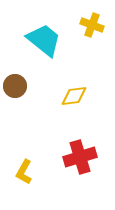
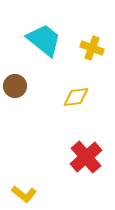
yellow cross: moved 23 px down
yellow diamond: moved 2 px right, 1 px down
red cross: moved 6 px right; rotated 24 degrees counterclockwise
yellow L-shape: moved 22 px down; rotated 80 degrees counterclockwise
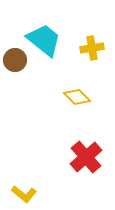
yellow cross: rotated 30 degrees counterclockwise
brown circle: moved 26 px up
yellow diamond: moved 1 px right; rotated 52 degrees clockwise
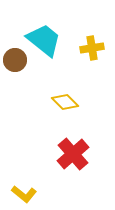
yellow diamond: moved 12 px left, 5 px down
red cross: moved 13 px left, 3 px up
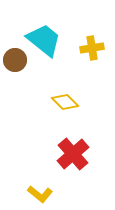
yellow L-shape: moved 16 px right
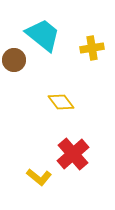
cyan trapezoid: moved 1 px left, 5 px up
brown circle: moved 1 px left
yellow diamond: moved 4 px left; rotated 8 degrees clockwise
yellow L-shape: moved 1 px left, 17 px up
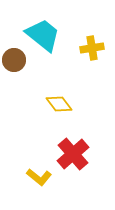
yellow diamond: moved 2 px left, 2 px down
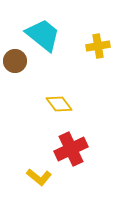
yellow cross: moved 6 px right, 2 px up
brown circle: moved 1 px right, 1 px down
red cross: moved 2 px left, 5 px up; rotated 16 degrees clockwise
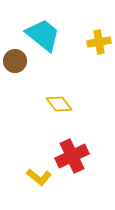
yellow cross: moved 1 px right, 4 px up
red cross: moved 1 px right, 7 px down
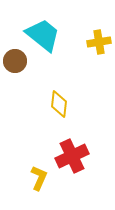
yellow diamond: rotated 44 degrees clockwise
yellow L-shape: moved 1 px down; rotated 105 degrees counterclockwise
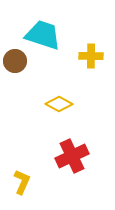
cyan trapezoid: rotated 21 degrees counterclockwise
yellow cross: moved 8 px left, 14 px down; rotated 10 degrees clockwise
yellow diamond: rotated 68 degrees counterclockwise
yellow L-shape: moved 17 px left, 4 px down
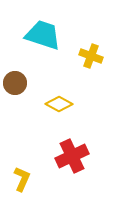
yellow cross: rotated 20 degrees clockwise
brown circle: moved 22 px down
yellow L-shape: moved 3 px up
